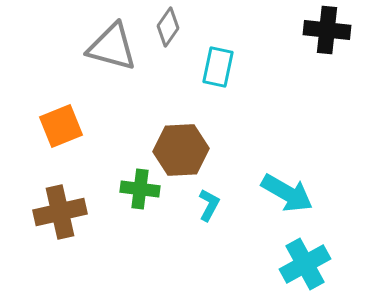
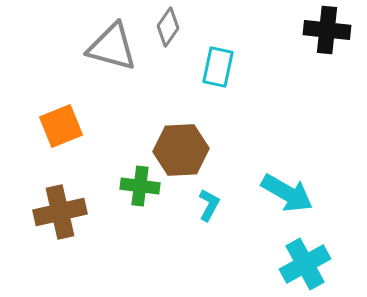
green cross: moved 3 px up
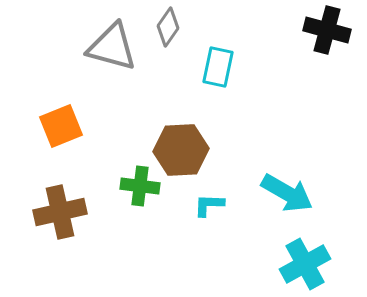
black cross: rotated 9 degrees clockwise
cyan L-shape: rotated 116 degrees counterclockwise
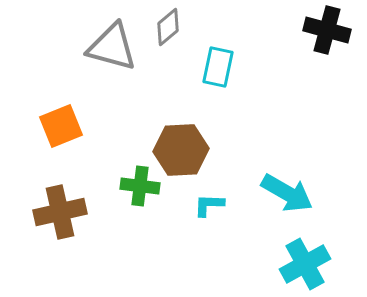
gray diamond: rotated 15 degrees clockwise
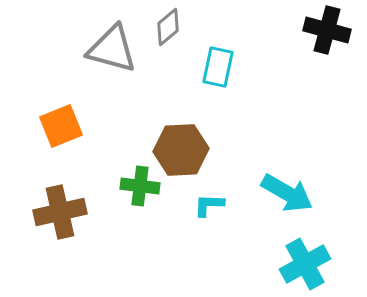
gray triangle: moved 2 px down
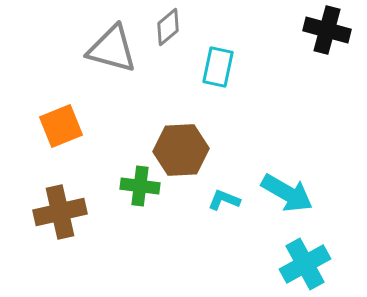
cyan L-shape: moved 15 px right, 5 px up; rotated 20 degrees clockwise
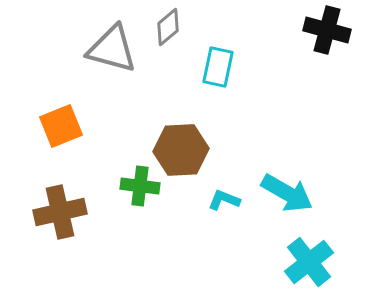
cyan cross: moved 4 px right, 2 px up; rotated 9 degrees counterclockwise
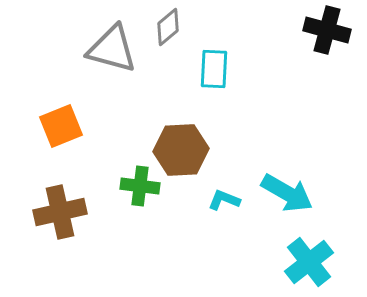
cyan rectangle: moved 4 px left, 2 px down; rotated 9 degrees counterclockwise
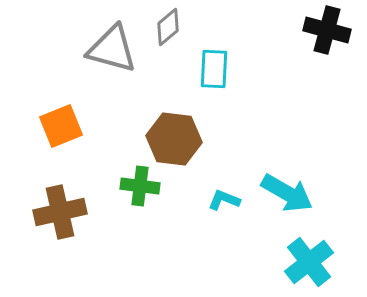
brown hexagon: moved 7 px left, 11 px up; rotated 10 degrees clockwise
